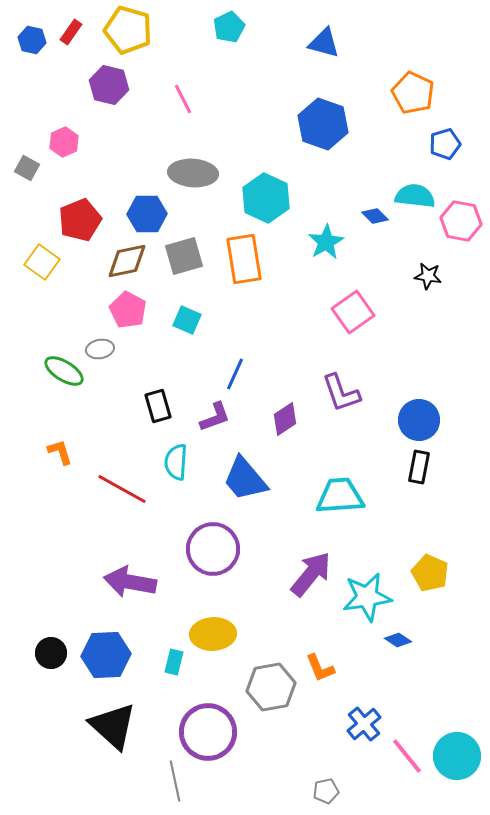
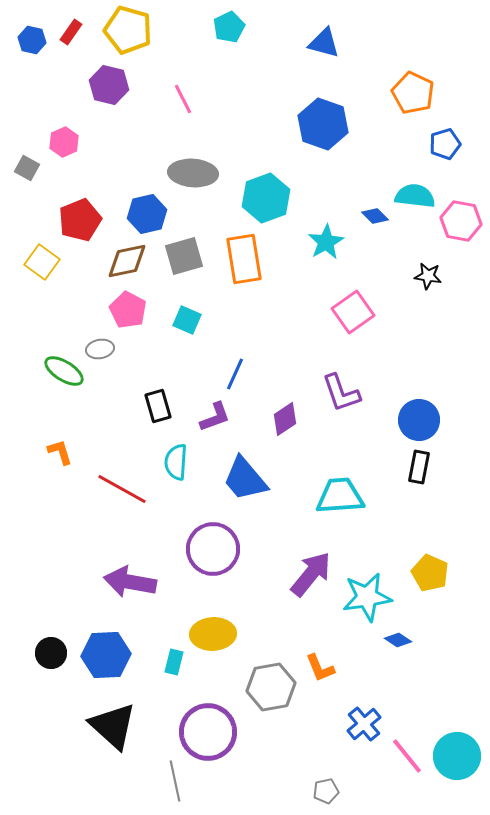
cyan hexagon at (266, 198): rotated 15 degrees clockwise
blue hexagon at (147, 214): rotated 12 degrees counterclockwise
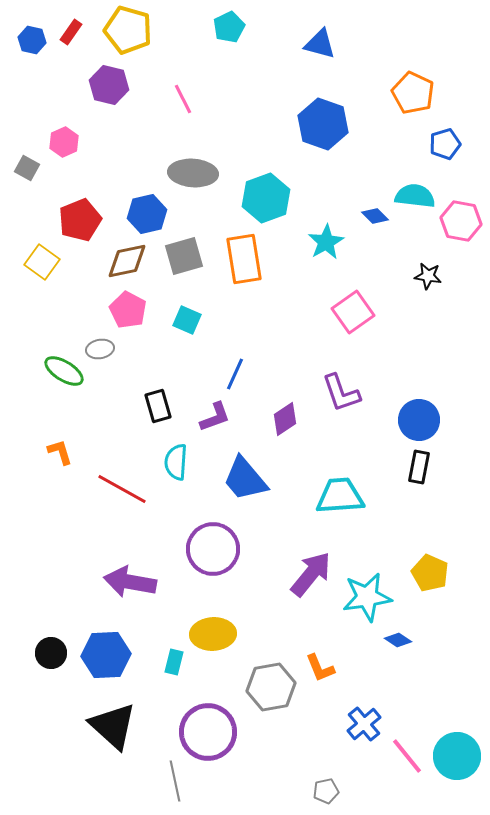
blue triangle at (324, 43): moved 4 px left, 1 px down
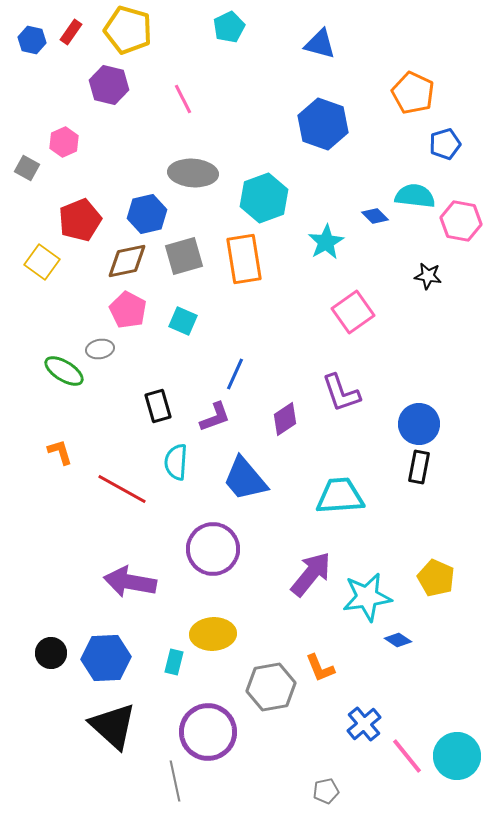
cyan hexagon at (266, 198): moved 2 px left
cyan square at (187, 320): moved 4 px left, 1 px down
blue circle at (419, 420): moved 4 px down
yellow pentagon at (430, 573): moved 6 px right, 5 px down
blue hexagon at (106, 655): moved 3 px down
